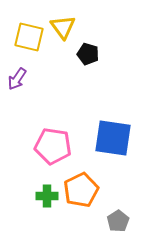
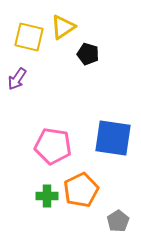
yellow triangle: rotated 32 degrees clockwise
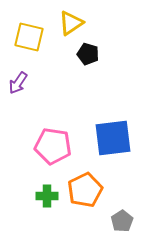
yellow triangle: moved 8 px right, 4 px up
purple arrow: moved 1 px right, 4 px down
blue square: rotated 15 degrees counterclockwise
orange pentagon: moved 4 px right
gray pentagon: moved 4 px right
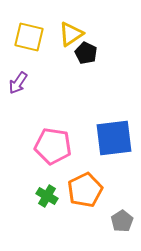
yellow triangle: moved 11 px down
black pentagon: moved 2 px left, 1 px up; rotated 10 degrees clockwise
blue square: moved 1 px right
green cross: rotated 30 degrees clockwise
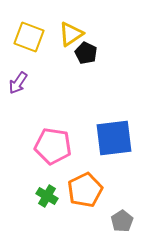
yellow square: rotated 8 degrees clockwise
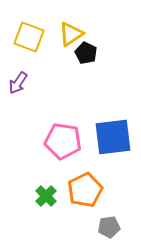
blue square: moved 1 px left, 1 px up
pink pentagon: moved 10 px right, 5 px up
green cross: moved 1 px left; rotated 15 degrees clockwise
gray pentagon: moved 13 px left, 6 px down; rotated 25 degrees clockwise
